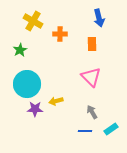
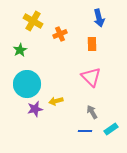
orange cross: rotated 24 degrees counterclockwise
purple star: rotated 14 degrees counterclockwise
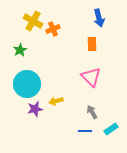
orange cross: moved 7 px left, 5 px up
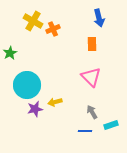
green star: moved 10 px left, 3 px down
cyan circle: moved 1 px down
yellow arrow: moved 1 px left, 1 px down
cyan rectangle: moved 4 px up; rotated 16 degrees clockwise
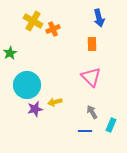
cyan rectangle: rotated 48 degrees counterclockwise
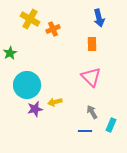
yellow cross: moved 3 px left, 2 px up
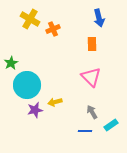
green star: moved 1 px right, 10 px down
purple star: moved 1 px down
cyan rectangle: rotated 32 degrees clockwise
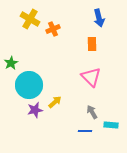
cyan circle: moved 2 px right
yellow arrow: rotated 152 degrees clockwise
cyan rectangle: rotated 40 degrees clockwise
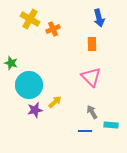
green star: rotated 24 degrees counterclockwise
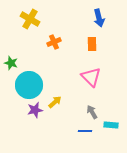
orange cross: moved 1 px right, 13 px down
